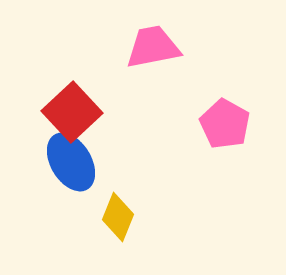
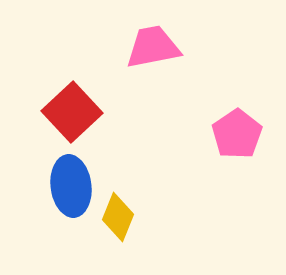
pink pentagon: moved 12 px right, 10 px down; rotated 9 degrees clockwise
blue ellipse: moved 24 px down; rotated 24 degrees clockwise
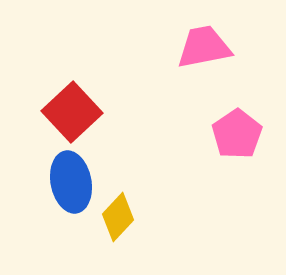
pink trapezoid: moved 51 px right
blue ellipse: moved 4 px up; rotated 4 degrees counterclockwise
yellow diamond: rotated 21 degrees clockwise
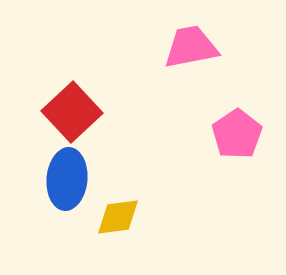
pink trapezoid: moved 13 px left
blue ellipse: moved 4 px left, 3 px up; rotated 16 degrees clockwise
yellow diamond: rotated 39 degrees clockwise
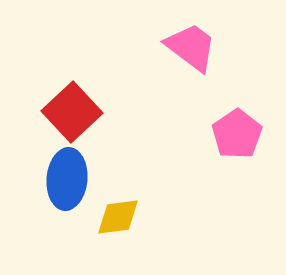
pink trapezoid: rotated 48 degrees clockwise
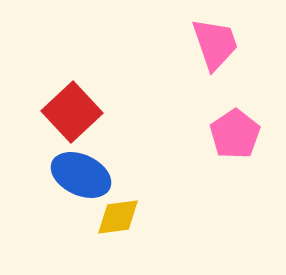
pink trapezoid: moved 24 px right, 3 px up; rotated 34 degrees clockwise
pink pentagon: moved 2 px left
blue ellipse: moved 14 px right, 4 px up; rotated 70 degrees counterclockwise
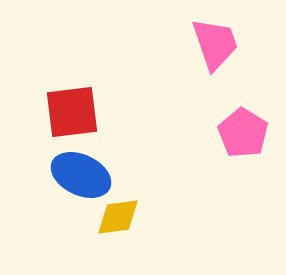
red square: rotated 36 degrees clockwise
pink pentagon: moved 8 px right, 1 px up; rotated 6 degrees counterclockwise
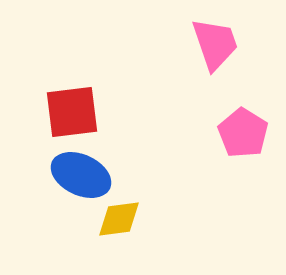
yellow diamond: moved 1 px right, 2 px down
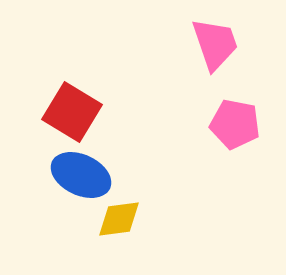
red square: rotated 38 degrees clockwise
pink pentagon: moved 8 px left, 9 px up; rotated 21 degrees counterclockwise
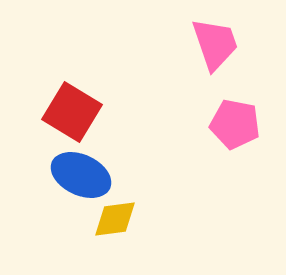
yellow diamond: moved 4 px left
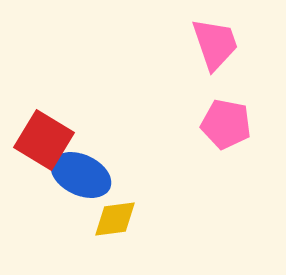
red square: moved 28 px left, 28 px down
pink pentagon: moved 9 px left
